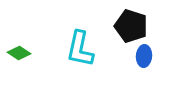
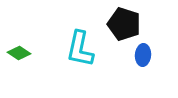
black pentagon: moved 7 px left, 2 px up
blue ellipse: moved 1 px left, 1 px up
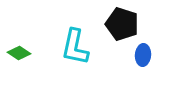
black pentagon: moved 2 px left
cyan L-shape: moved 5 px left, 2 px up
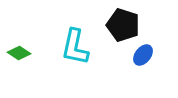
black pentagon: moved 1 px right, 1 px down
blue ellipse: rotated 35 degrees clockwise
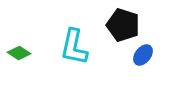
cyan L-shape: moved 1 px left
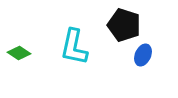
black pentagon: moved 1 px right
blue ellipse: rotated 15 degrees counterclockwise
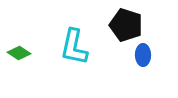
black pentagon: moved 2 px right
blue ellipse: rotated 25 degrees counterclockwise
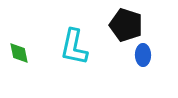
green diamond: rotated 45 degrees clockwise
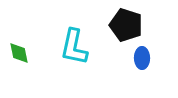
blue ellipse: moved 1 px left, 3 px down
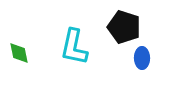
black pentagon: moved 2 px left, 2 px down
